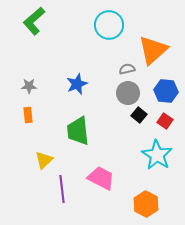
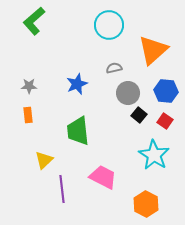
gray semicircle: moved 13 px left, 1 px up
cyan star: moved 3 px left
pink trapezoid: moved 2 px right, 1 px up
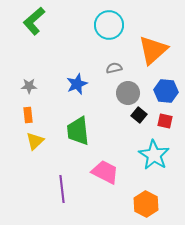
red square: rotated 21 degrees counterclockwise
yellow triangle: moved 9 px left, 19 px up
pink trapezoid: moved 2 px right, 5 px up
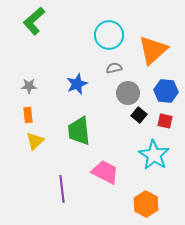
cyan circle: moved 10 px down
green trapezoid: moved 1 px right
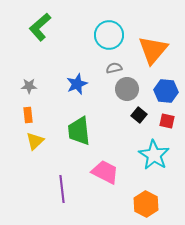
green L-shape: moved 6 px right, 6 px down
orange triangle: rotated 8 degrees counterclockwise
gray circle: moved 1 px left, 4 px up
red square: moved 2 px right
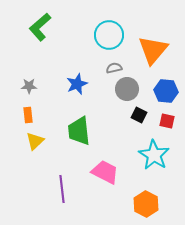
black square: rotated 14 degrees counterclockwise
